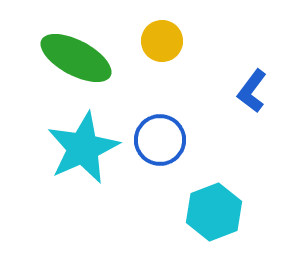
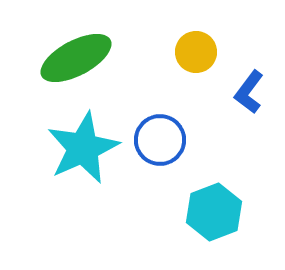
yellow circle: moved 34 px right, 11 px down
green ellipse: rotated 56 degrees counterclockwise
blue L-shape: moved 3 px left, 1 px down
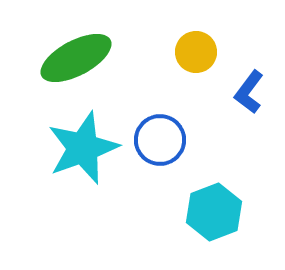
cyan star: rotated 4 degrees clockwise
